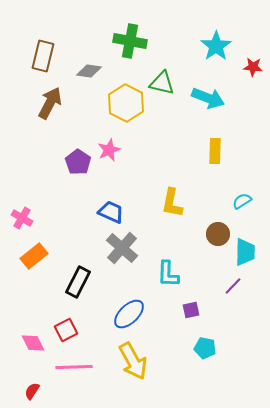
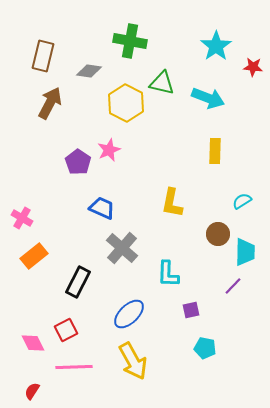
blue trapezoid: moved 9 px left, 4 px up
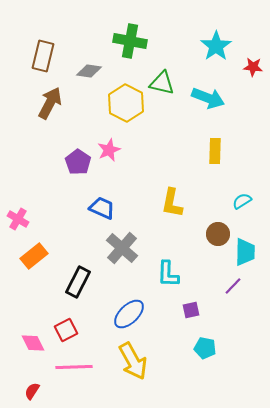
pink cross: moved 4 px left, 1 px down
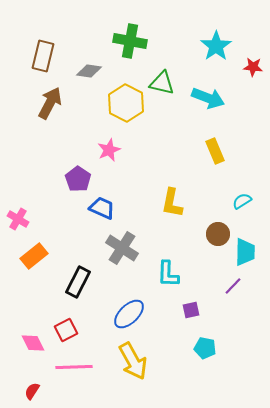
yellow rectangle: rotated 25 degrees counterclockwise
purple pentagon: moved 17 px down
gray cross: rotated 8 degrees counterclockwise
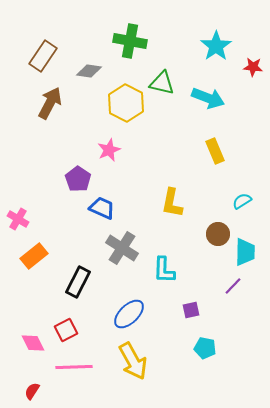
brown rectangle: rotated 20 degrees clockwise
cyan L-shape: moved 4 px left, 4 px up
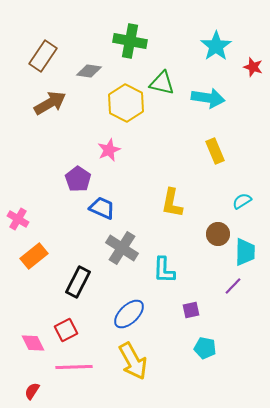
red star: rotated 12 degrees clockwise
cyan arrow: rotated 12 degrees counterclockwise
brown arrow: rotated 32 degrees clockwise
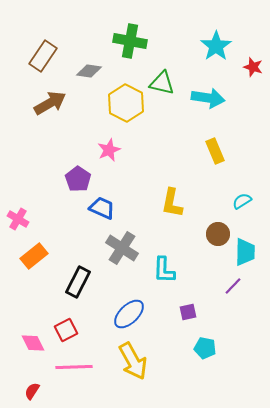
purple square: moved 3 px left, 2 px down
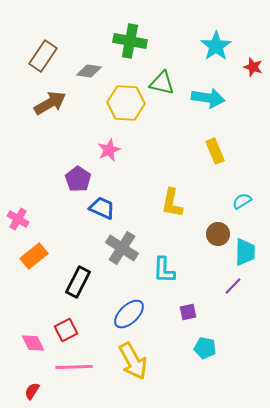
yellow hexagon: rotated 24 degrees counterclockwise
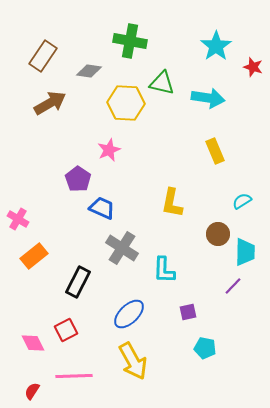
pink line: moved 9 px down
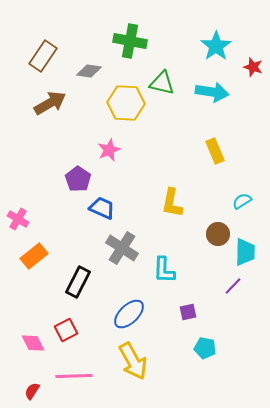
cyan arrow: moved 4 px right, 6 px up
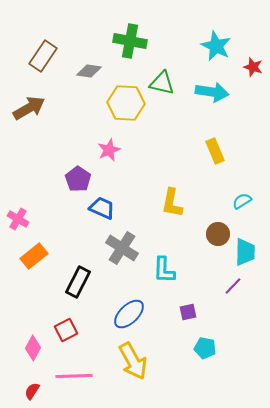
cyan star: rotated 12 degrees counterclockwise
brown arrow: moved 21 px left, 5 px down
pink diamond: moved 5 px down; rotated 55 degrees clockwise
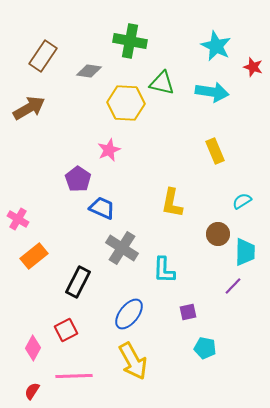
blue ellipse: rotated 8 degrees counterclockwise
